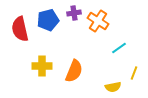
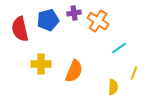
yellow cross: moved 1 px left, 2 px up
yellow semicircle: rotated 77 degrees counterclockwise
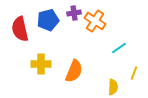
orange cross: moved 3 px left
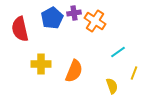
blue pentagon: moved 4 px right, 2 px up; rotated 15 degrees counterclockwise
cyan line: moved 1 px left, 4 px down
yellow semicircle: moved 1 px left, 1 px up; rotated 21 degrees counterclockwise
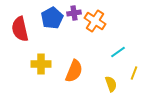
yellow semicircle: moved 1 px left, 2 px up
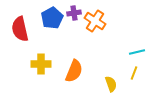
cyan line: moved 19 px right; rotated 21 degrees clockwise
